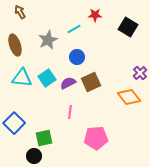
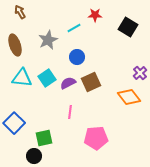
cyan line: moved 1 px up
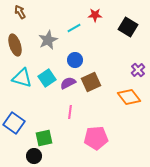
blue circle: moved 2 px left, 3 px down
purple cross: moved 2 px left, 3 px up
cyan triangle: rotated 10 degrees clockwise
blue square: rotated 10 degrees counterclockwise
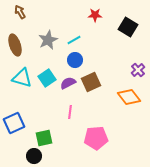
cyan line: moved 12 px down
blue square: rotated 30 degrees clockwise
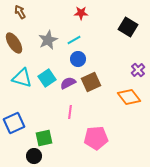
red star: moved 14 px left, 2 px up
brown ellipse: moved 1 px left, 2 px up; rotated 15 degrees counterclockwise
blue circle: moved 3 px right, 1 px up
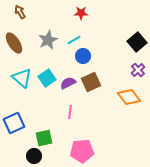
black square: moved 9 px right, 15 px down; rotated 18 degrees clockwise
blue circle: moved 5 px right, 3 px up
cyan triangle: rotated 25 degrees clockwise
pink pentagon: moved 14 px left, 13 px down
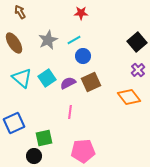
pink pentagon: moved 1 px right
